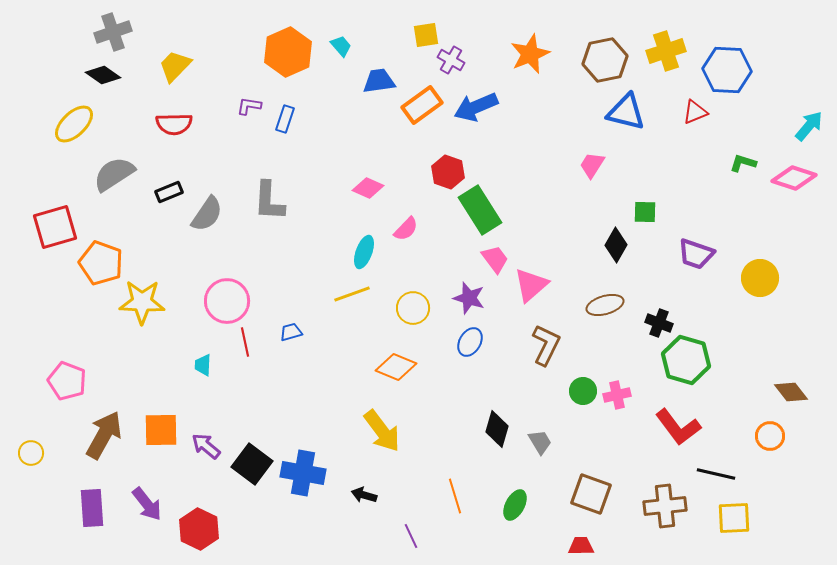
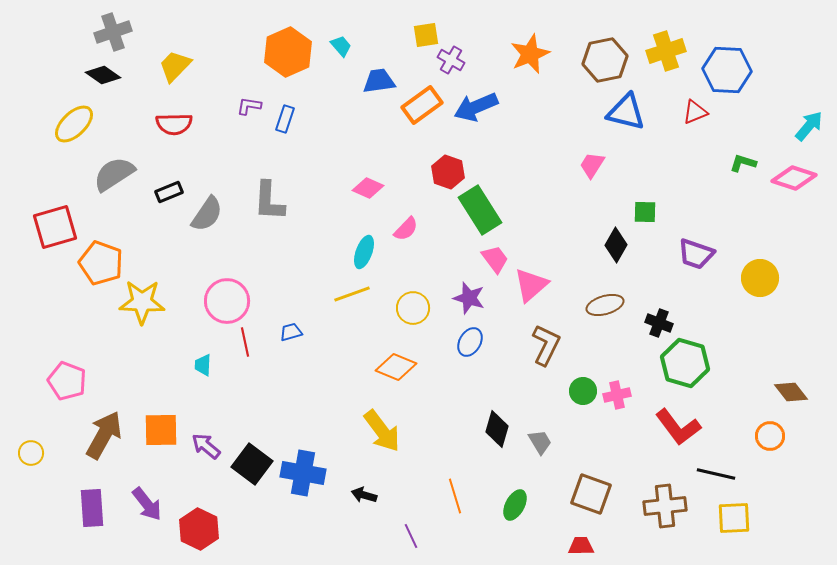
green hexagon at (686, 360): moved 1 px left, 3 px down
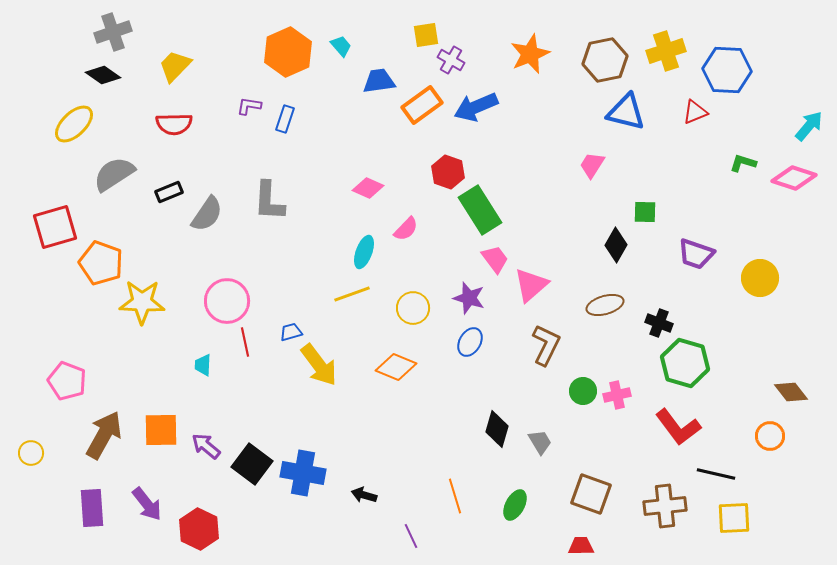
yellow arrow at (382, 431): moved 63 px left, 66 px up
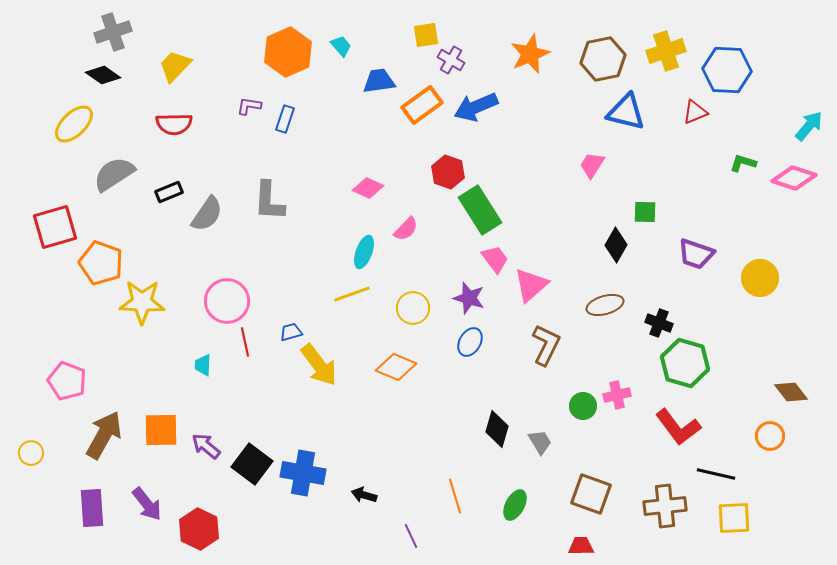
brown hexagon at (605, 60): moved 2 px left, 1 px up
green circle at (583, 391): moved 15 px down
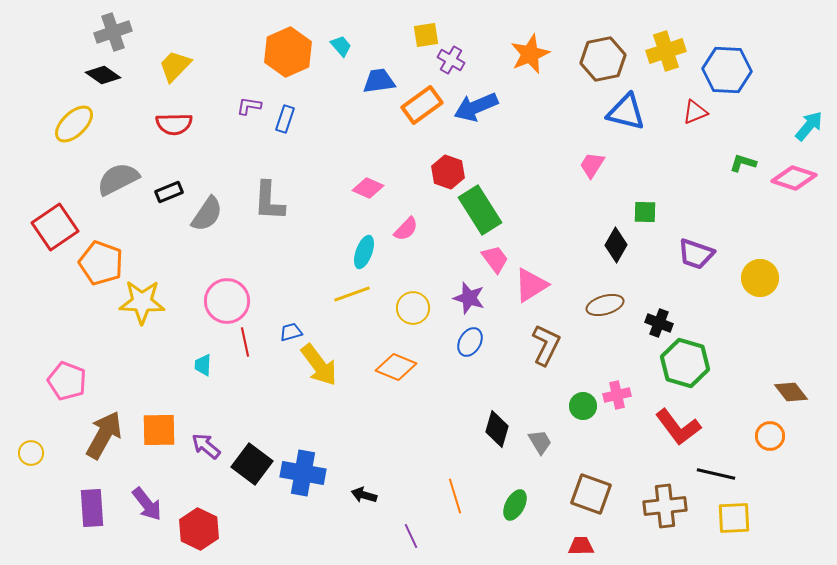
gray semicircle at (114, 174): moved 4 px right, 5 px down; rotated 6 degrees clockwise
red square at (55, 227): rotated 18 degrees counterclockwise
pink triangle at (531, 285): rotated 9 degrees clockwise
orange square at (161, 430): moved 2 px left
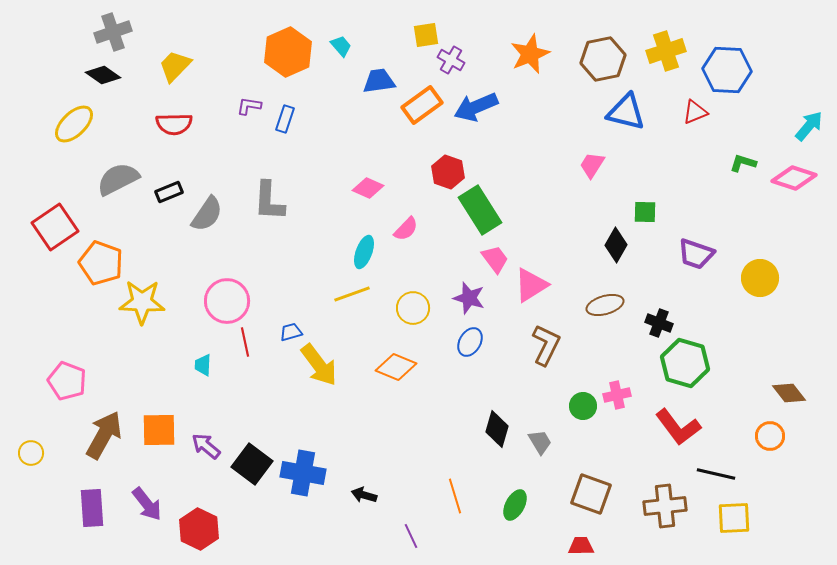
brown diamond at (791, 392): moved 2 px left, 1 px down
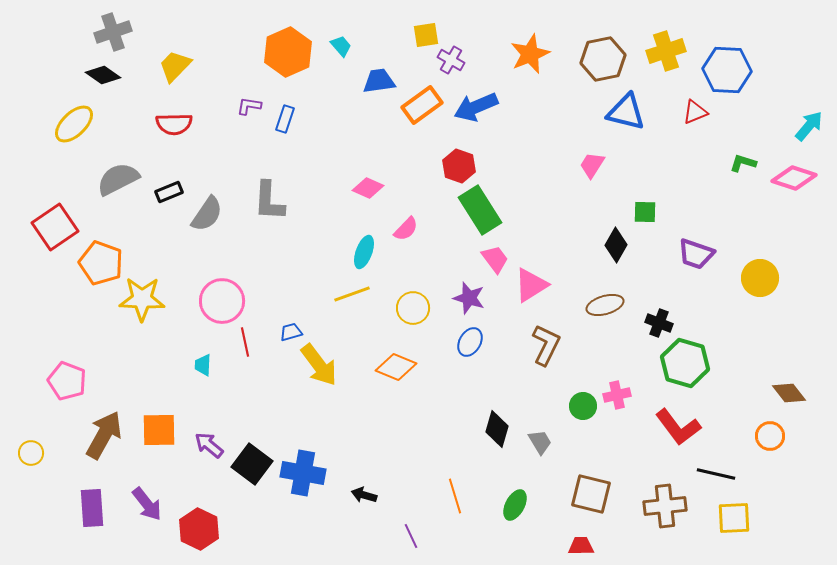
red hexagon at (448, 172): moved 11 px right, 6 px up
pink circle at (227, 301): moved 5 px left
yellow star at (142, 302): moved 3 px up
purple arrow at (206, 446): moved 3 px right, 1 px up
brown square at (591, 494): rotated 6 degrees counterclockwise
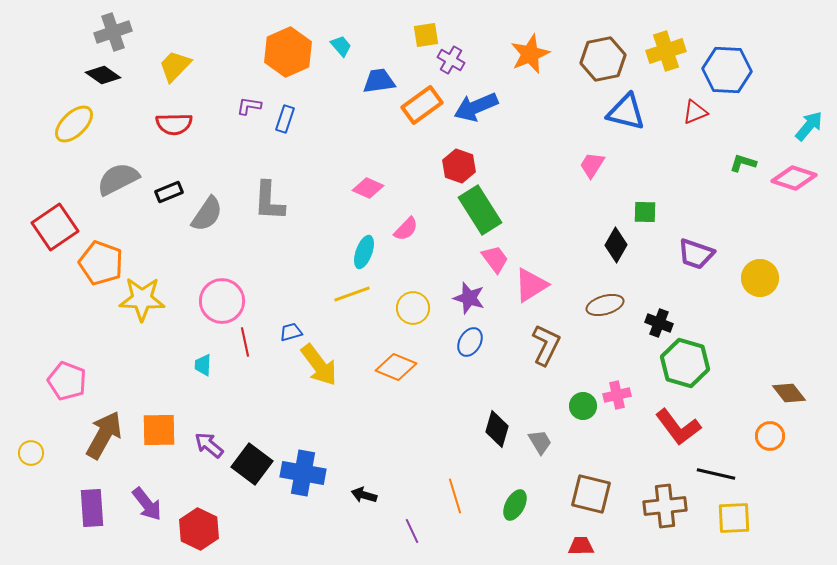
purple line at (411, 536): moved 1 px right, 5 px up
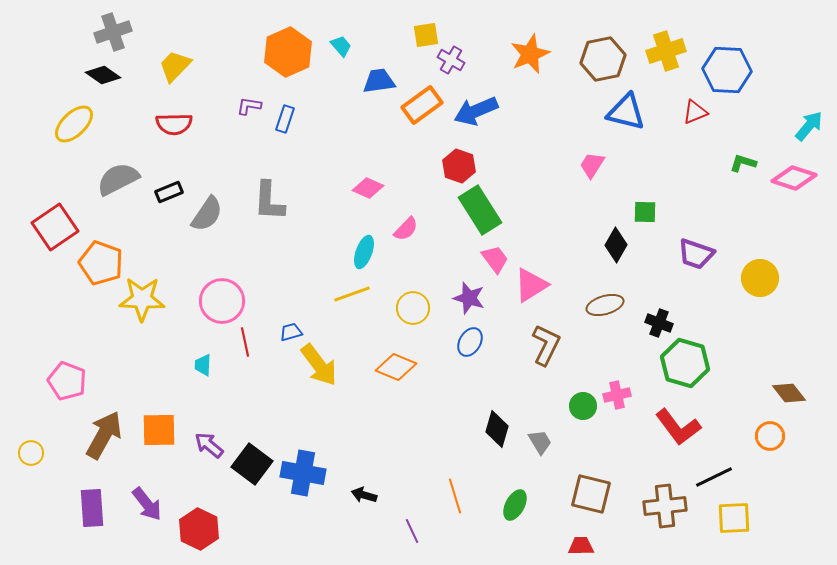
blue arrow at (476, 107): moved 4 px down
black line at (716, 474): moved 2 px left, 3 px down; rotated 39 degrees counterclockwise
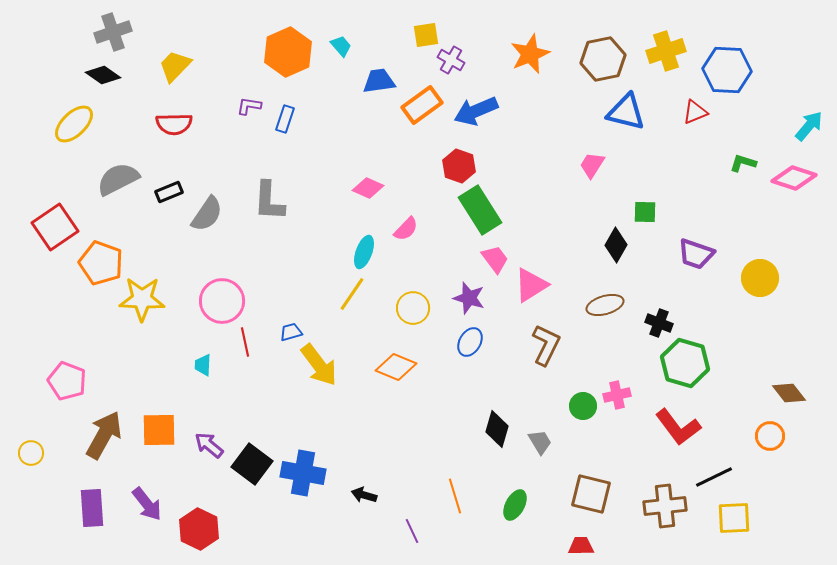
yellow line at (352, 294): rotated 36 degrees counterclockwise
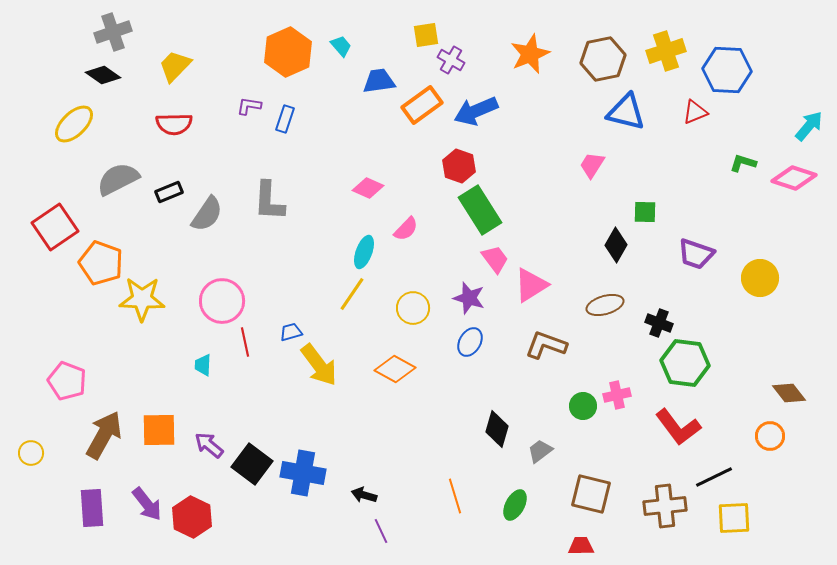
brown L-shape at (546, 345): rotated 96 degrees counterclockwise
green hexagon at (685, 363): rotated 9 degrees counterclockwise
orange diamond at (396, 367): moved 1 px left, 2 px down; rotated 6 degrees clockwise
gray trapezoid at (540, 442): moved 9 px down; rotated 96 degrees counterclockwise
red hexagon at (199, 529): moved 7 px left, 12 px up
purple line at (412, 531): moved 31 px left
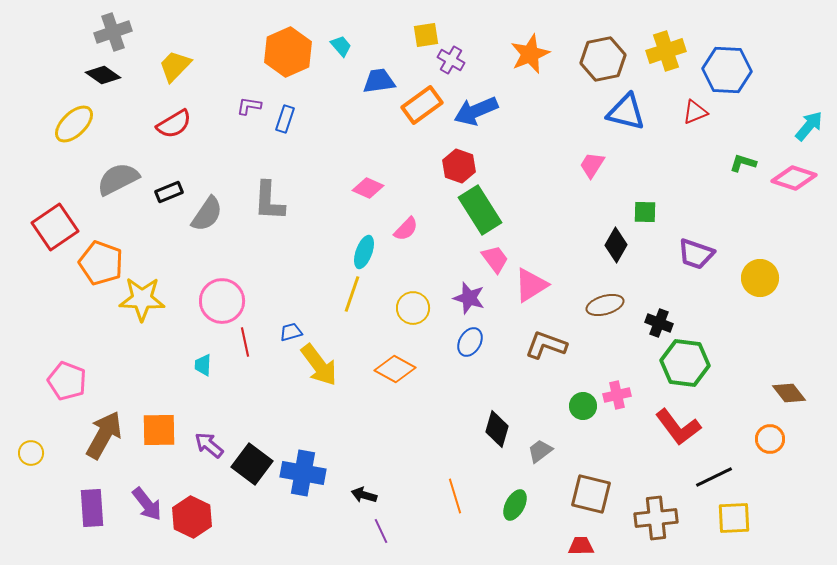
red semicircle at (174, 124): rotated 30 degrees counterclockwise
yellow line at (352, 294): rotated 15 degrees counterclockwise
orange circle at (770, 436): moved 3 px down
brown cross at (665, 506): moved 9 px left, 12 px down
